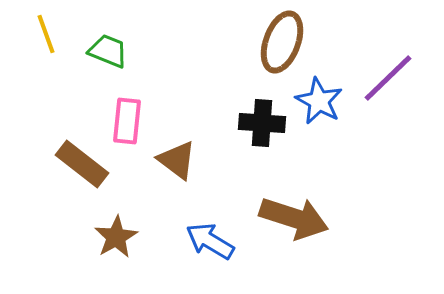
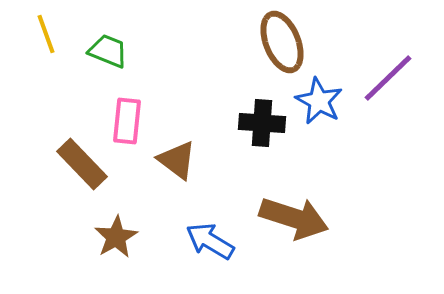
brown ellipse: rotated 42 degrees counterclockwise
brown rectangle: rotated 8 degrees clockwise
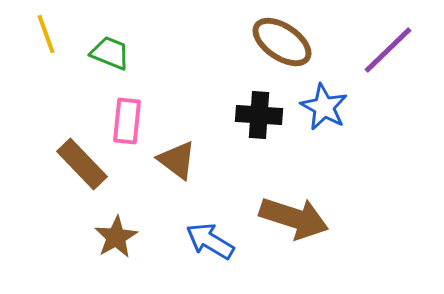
brown ellipse: rotated 34 degrees counterclockwise
green trapezoid: moved 2 px right, 2 px down
purple line: moved 28 px up
blue star: moved 5 px right, 6 px down
black cross: moved 3 px left, 8 px up
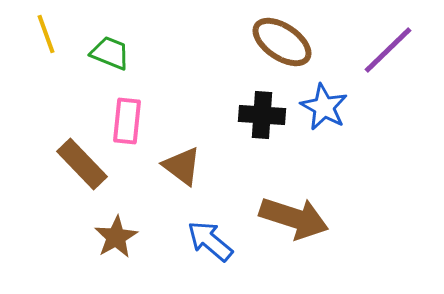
black cross: moved 3 px right
brown triangle: moved 5 px right, 6 px down
blue arrow: rotated 9 degrees clockwise
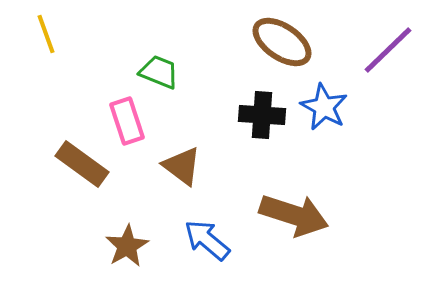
green trapezoid: moved 49 px right, 19 px down
pink rectangle: rotated 24 degrees counterclockwise
brown rectangle: rotated 10 degrees counterclockwise
brown arrow: moved 3 px up
brown star: moved 11 px right, 9 px down
blue arrow: moved 3 px left, 1 px up
